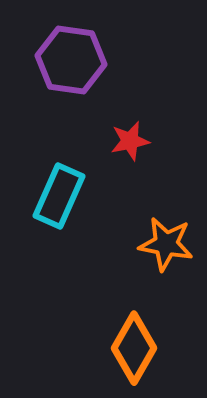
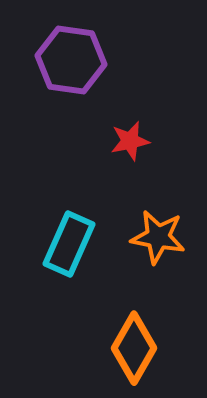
cyan rectangle: moved 10 px right, 48 px down
orange star: moved 8 px left, 7 px up
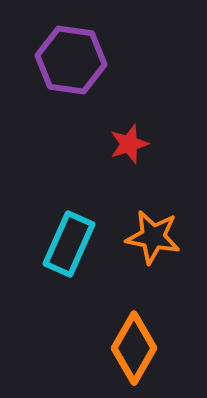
red star: moved 1 px left, 3 px down; rotated 6 degrees counterclockwise
orange star: moved 5 px left
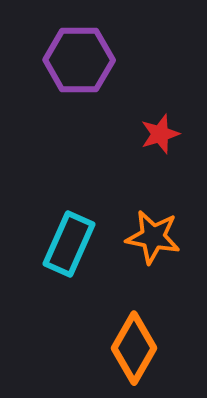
purple hexagon: moved 8 px right; rotated 8 degrees counterclockwise
red star: moved 31 px right, 10 px up
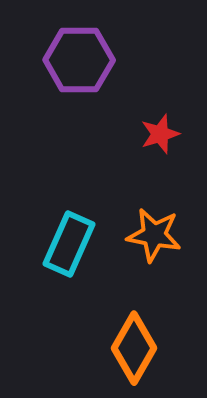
orange star: moved 1 px right, 2 px up
